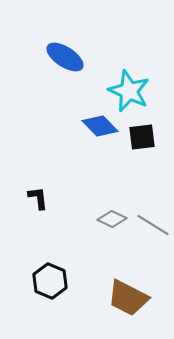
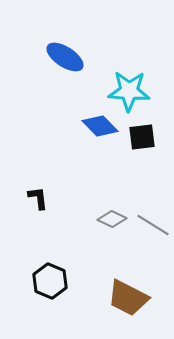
cyan star: rotated 21 degrees counterclockwise
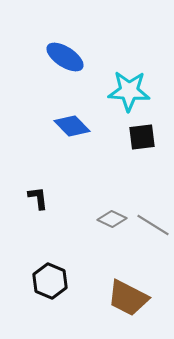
blue diamond: moved 28 px left
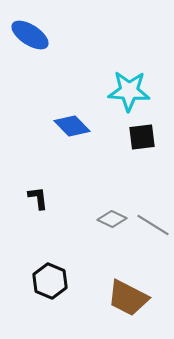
blue ellipse: moved 35 px left, 22 px up
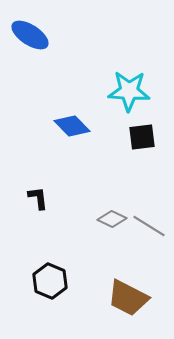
gray line: moved 4 px left, 1 px down
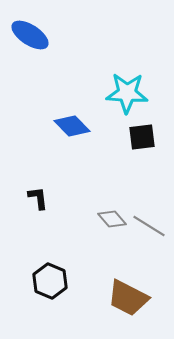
cyan star: moved 2 px left, 2 px down
gray diamond: rotated 24 degrees clockwise
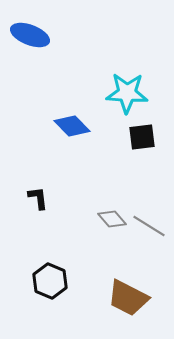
blue ellipse: rotated 12 degrees counterclockwise
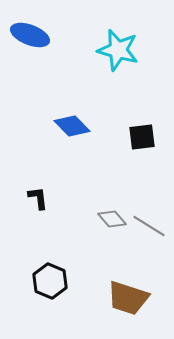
cyan star: moved 9 px left, 43 px up; rotated 12 degrees clockwise
brown trapezoid: rotated 9 degrees counterclockwise
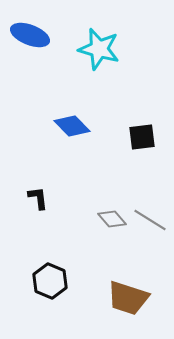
cyan star: moved 19 px left, 1 px up
gray line: moved 1 px right, 6 px up
